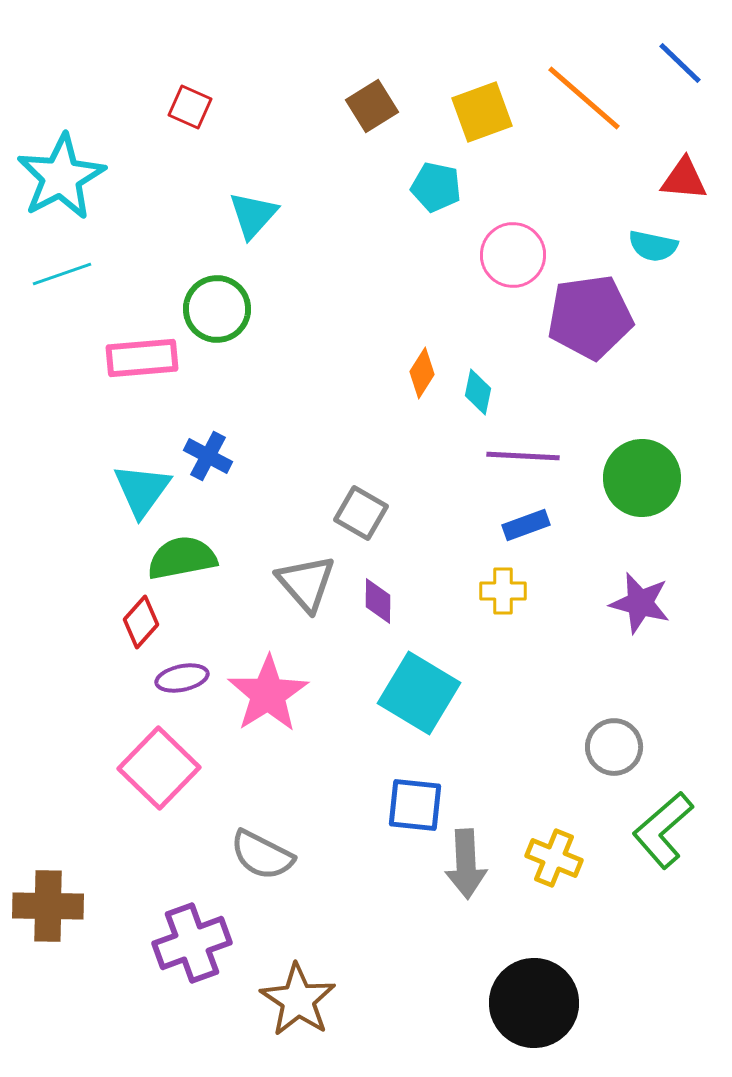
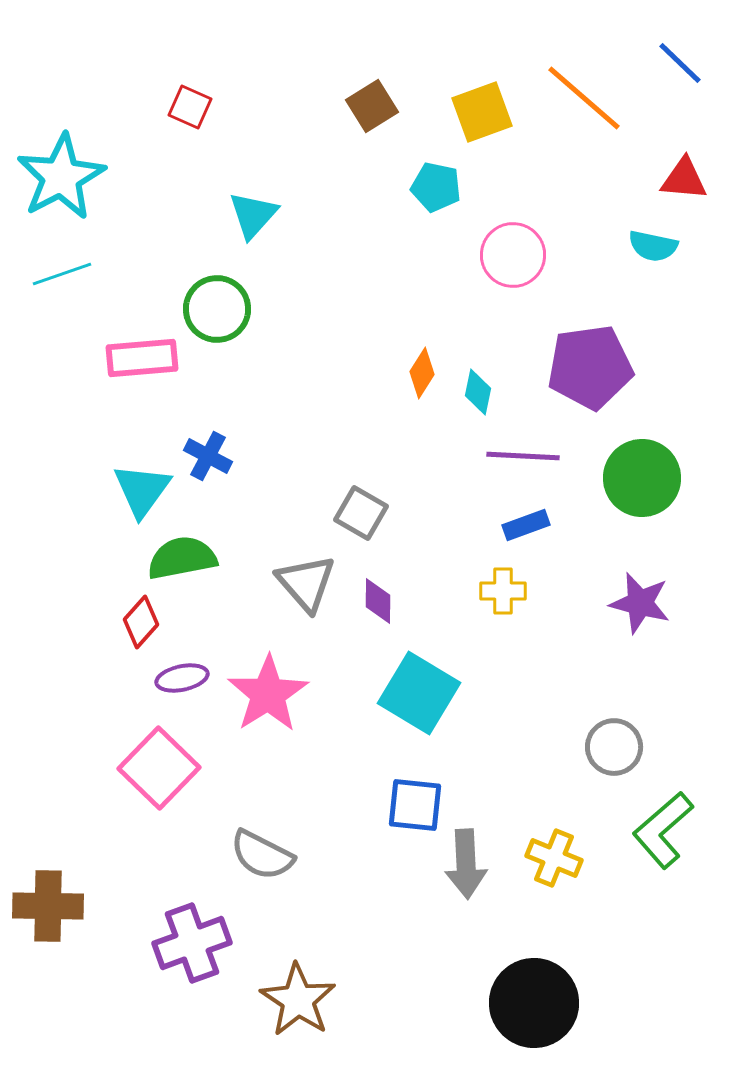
purple pentagon at (590, 317): moved 50 px down
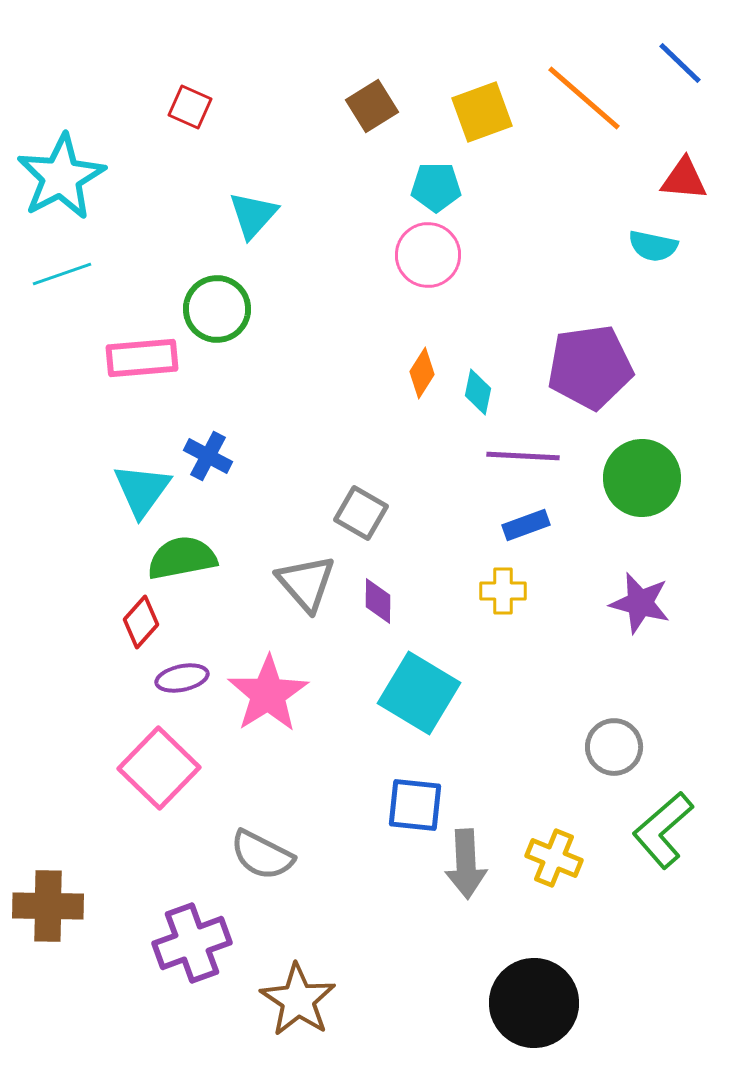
cyan pentagon at (436, 187): rotated 12 degrees counterclockwise
pink circle at (513, 255): moved 85 px left
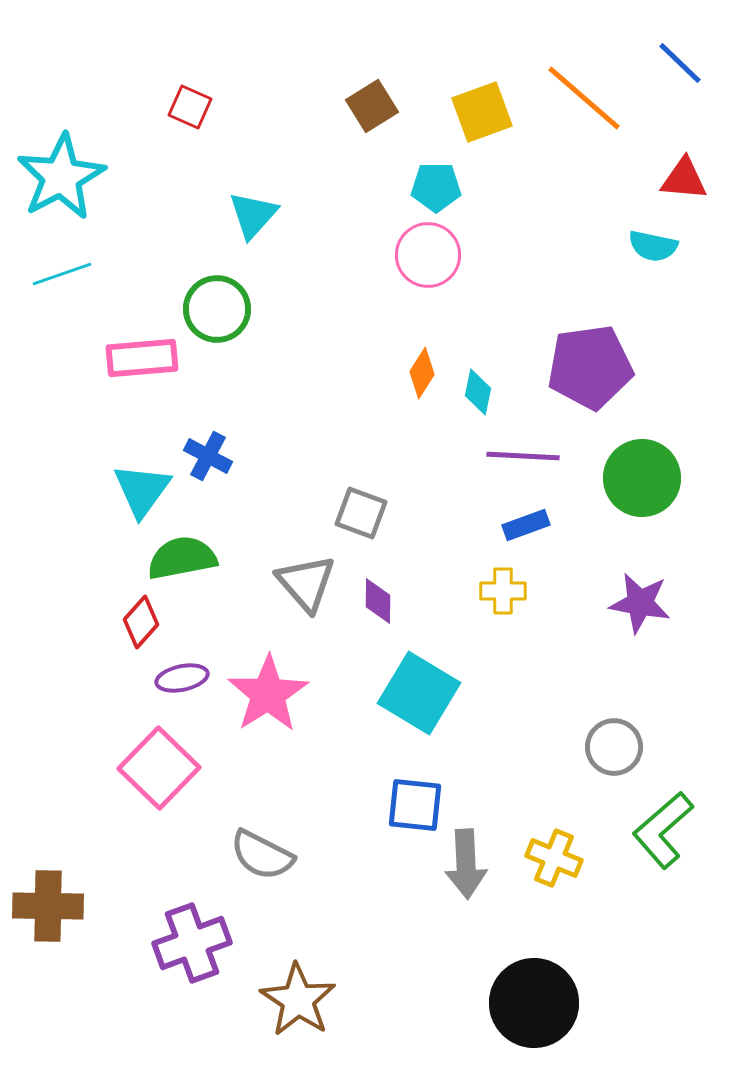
gray square at (361, 513): rotated 10 degrees counterclockwise
purple star at (640, 603): rotated 4 degrees counterclockwise
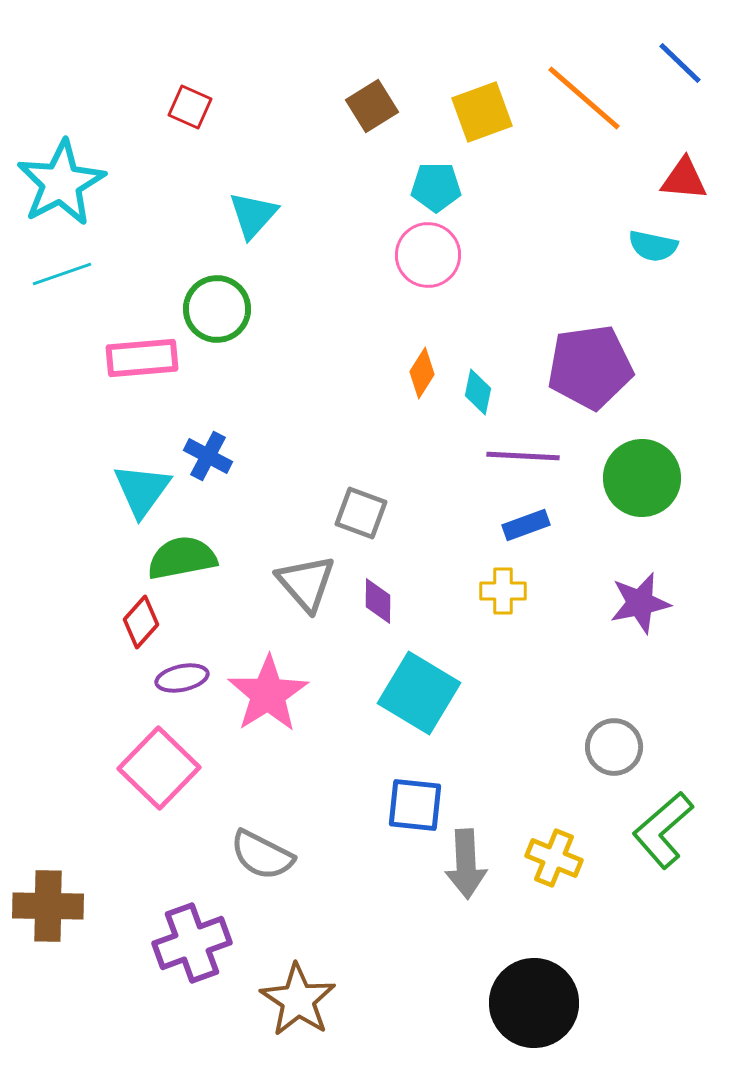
cyan star at (61, 177): moved 6 px down
purple star at (640, 603): rotated 22 degrees counterclockwise
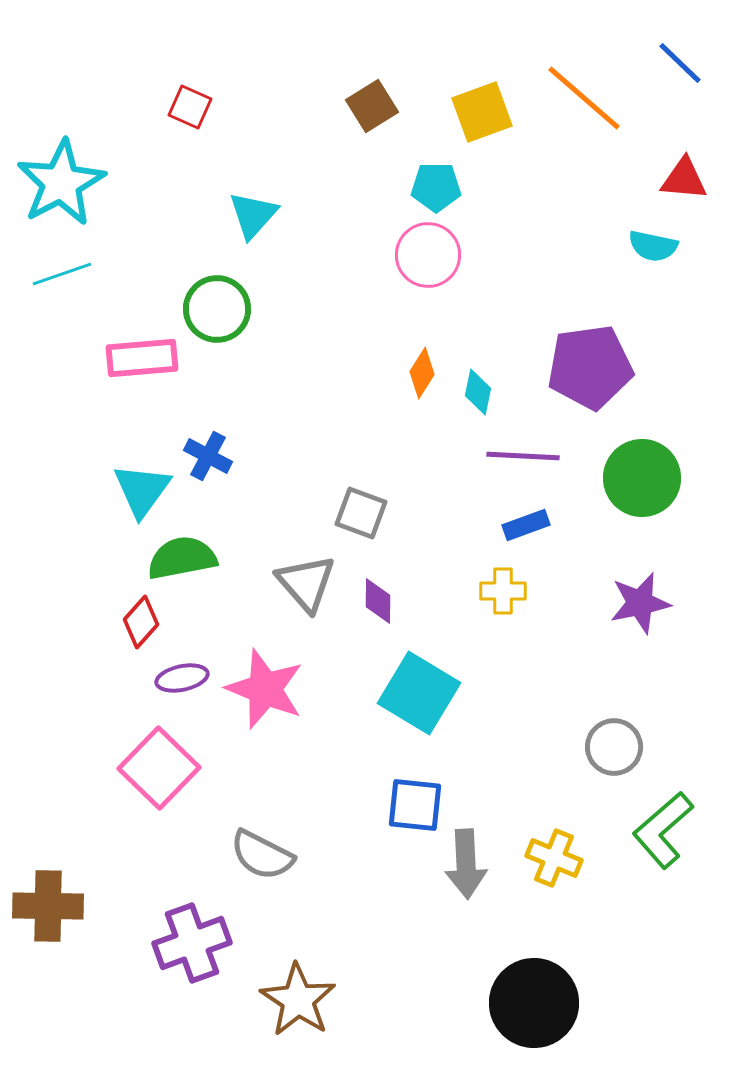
pink star at (268, 694): moved 3 px left, 5 px up; rotated 18 degrees counterclockwise
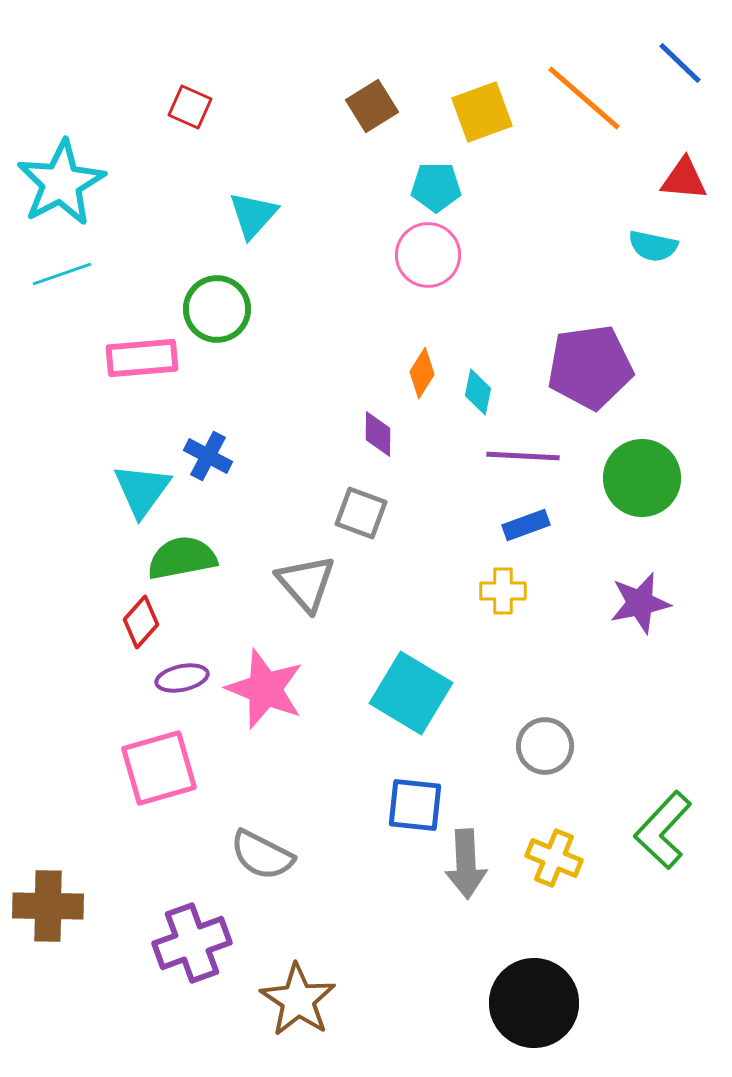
purple diamond at (378, 601): moved 167 px up
cyan square at (419, 693): moved 8 px left
gray circle at (614, 747): moved 69 px left, 1 px up
pink square at (159, 768): rotated 30 degrees clockwise
green L-shape at (663, 830): rotated 6 degrees counterclockwise
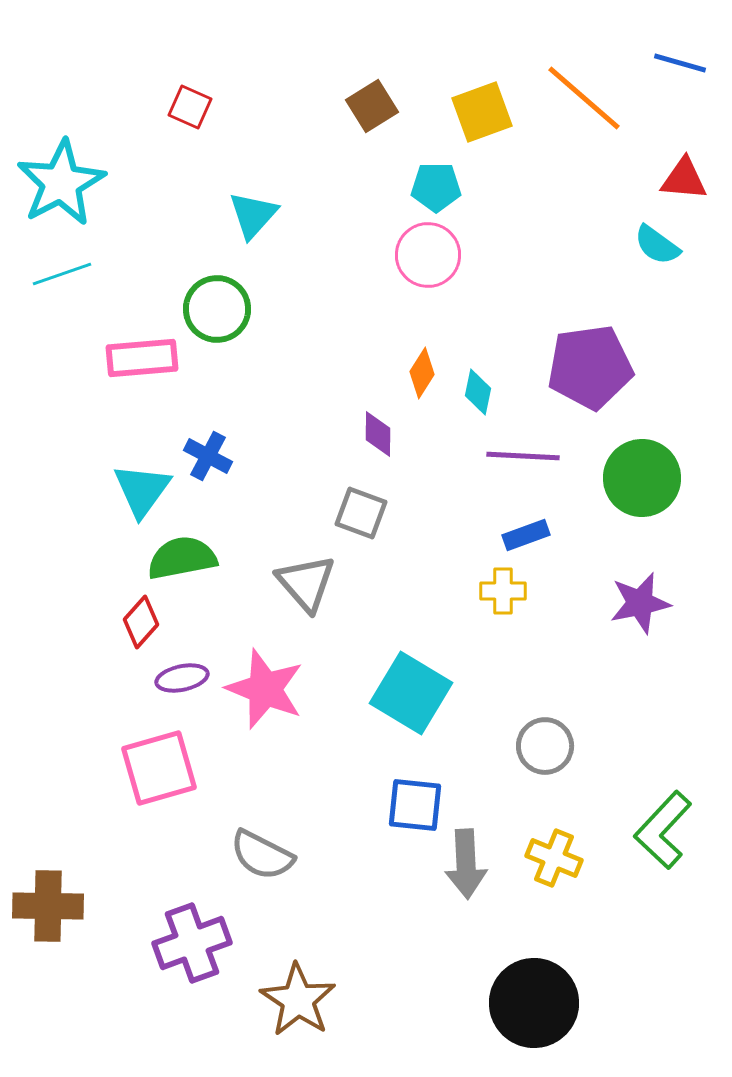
blue line at (680, 63): rotated 28 degrees counterclockwise
cyan semicircle at (653, 246): moved 4 px right, 1 px up; rotated 24 degrees clockwise
blue rectangle at (526, 525): moved 10 px down
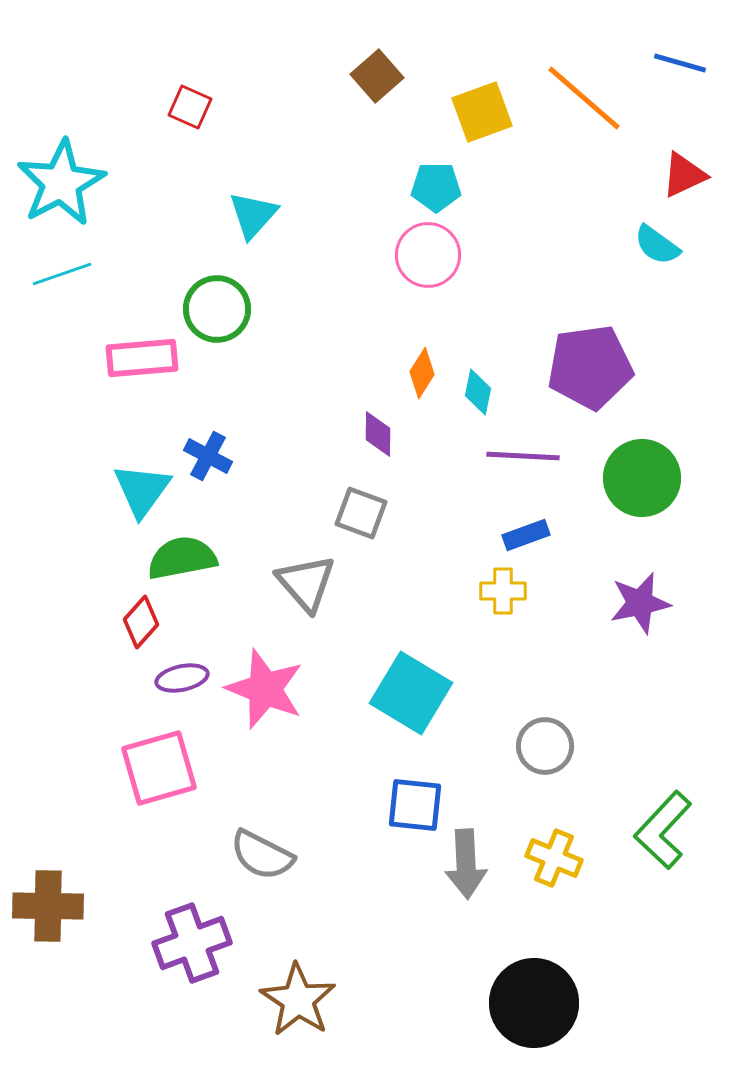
brown square at (372, 106): moved 5 px right, 30 px up; rotated 9 degrees counterclockwise
red triangle at (684, 179): moved 4 px up; rotated 30 degrees counterclockwise
